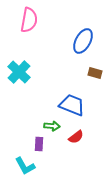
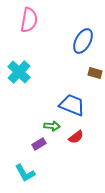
purple rectangle: rotated 56 degrees clockwise
cyan L-shape: moved 7 px down
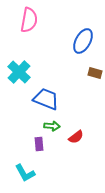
blue trapezoid: moved 26 px left, 6 px up
purple rectangle: rotated 64 degrees counterclockwise
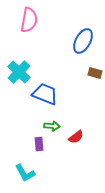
blue trapezoid: moved 1 px left, 5 px up
